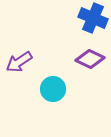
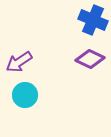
blue cross: moved 2 px down
cyan circle: moved 28 px left, 6 px down
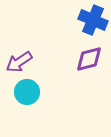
purple diamond: moved 1 px left; rotated 40 degrees counterclockwise
cyan circle: moved 2 px right, 3 px up
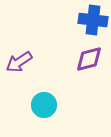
blue cross: rotated 16 degrees counterclockwise
cyan circle: moved 17 px right, 13 px down
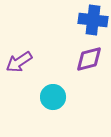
cyan circle: moved 9 px right, 8 px up
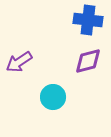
blue cross: moved 5 px left
purple diamond: moved 1 px left, 2 px down
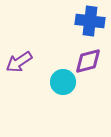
blue cross: moved 2 px right, 1 px down
cyan circle: moved 10 px right, 15 px up
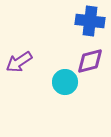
purple diamond: moved 2 px right
cyan circle: moved 2 px right
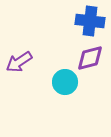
purple diamond: moved 3 px up
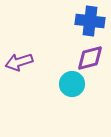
purple arrow: rotated 16 degrees clockwise
cyan circle: moved 7 px right, 2 px down
